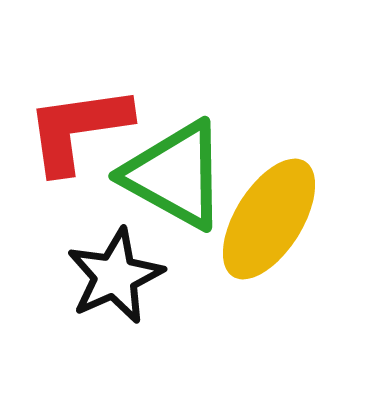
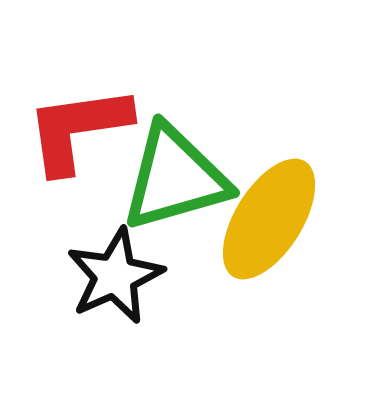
green triangle: moved 3 px down; rotated 45 degrees counterclockwise
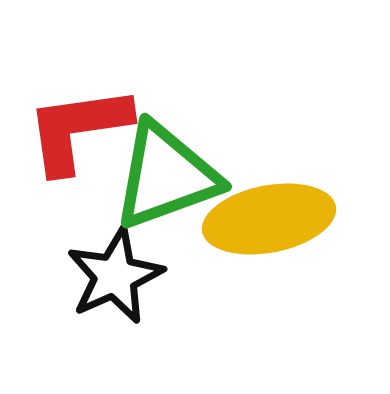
green triangle: moved 9 px left, 2 px up; rotated 4 degrees counterclockwise
yellow ellipse: rotated 47 degrees clockwise
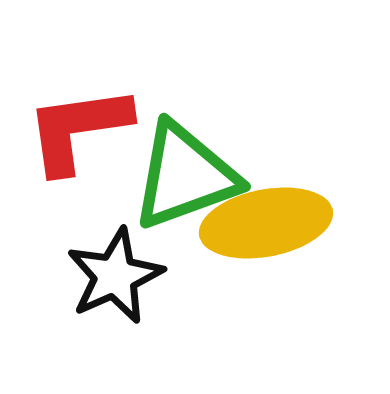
green triangle: moved 19 px right
yellow ellipse: moved 3 px left, 4 px down
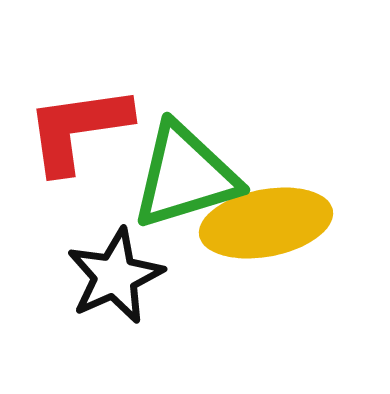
green triangle: rotated 3 degrees clockwise
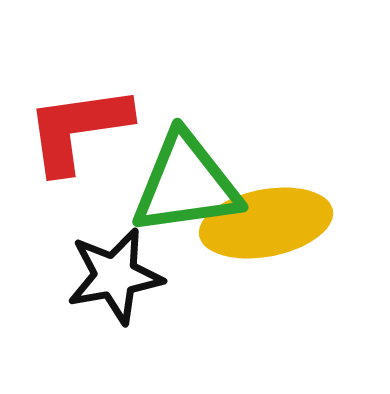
green triangle: moved 1 px right, 8 px down; rotated 9 degrees clockwise
black star: rotated 14 degrees clockwise
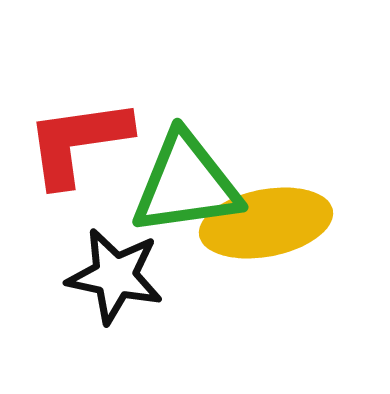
red L-shape: moved 13 px down
black star: rotated 22 degrees clockwise
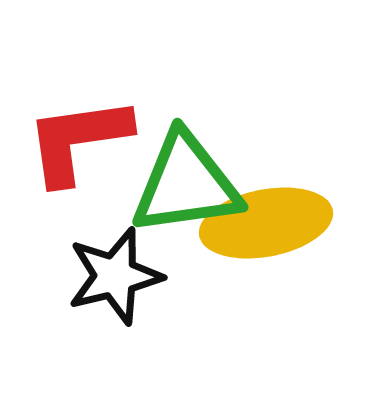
red L-shape: moved 2 px up
black star: rotated 26 degrees counterclockwise
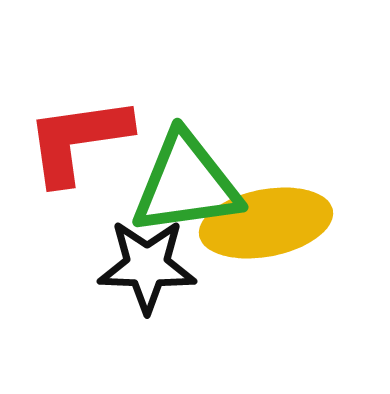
black star: moved 32 px right, 10 px up; rotated 16 degrees clockwise
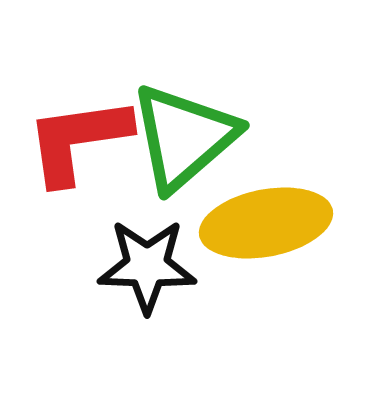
green triangle: moved 2 px left, 47 px up; rotated 33 degrees counterclockwise
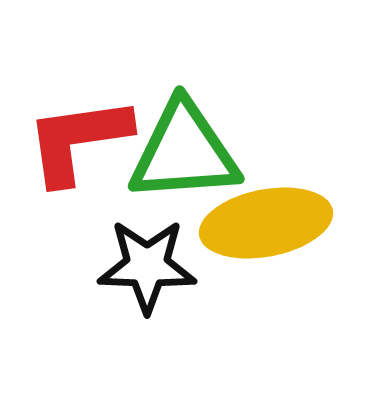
green triangle: moved 15 px down; rotated 37 degrees clockwise
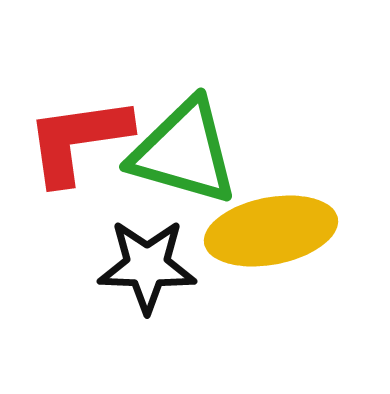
green triangle: rotated 20 degrees clockwise
yellow ellipse: moved 5 px right, 8 px down
